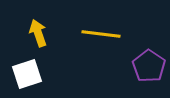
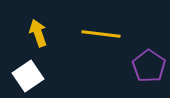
white square: moved 1 px right, 2 px down; rotated 16 degrees counterclockwise
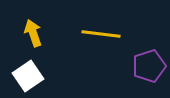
yellow arrow: moved 5 px left
purple pentagon: rotated 20 degrees clockwise
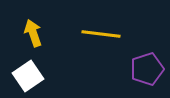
purple pentagon: moved 2 px left, 3 px down
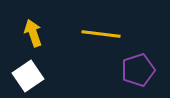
purple pentagon: moved 9 px left, 1 px down
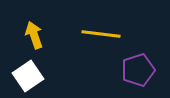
yellow arrow: moved 1 px right, 2 px down
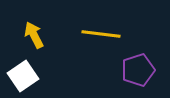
yellow arrow: rotated 8 degrees counterclockwise
white square: moved 5 px left
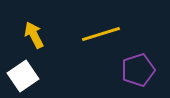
yellow line: rotated 24 degrees counterclockwise
